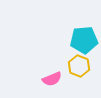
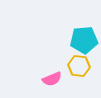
yellow hexagon: rotated 15 degrees counterclockwise
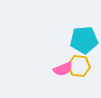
pink semicircle: moved 11 px right, 10 px up
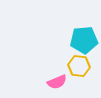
pink semicircle: moved 6 px left, 13 px down
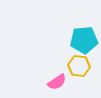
pink semicircle: rotated 12 degrees counterclockwise
